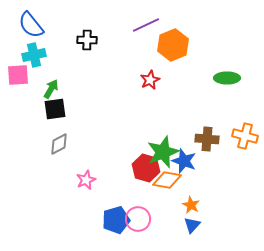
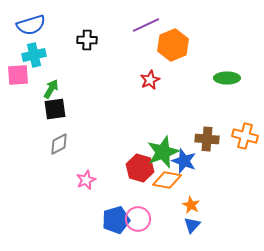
blue semicircle: rotated 68 degrees counterclockwise
red hexagon: moved 6 px left
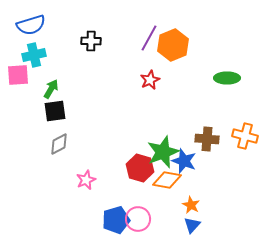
purple line: moved 3 px right, 13 px down; rotated 36 degrees counterclockwise
black cross: moved 4 px right, 1 px down
black square: moved 2 px down
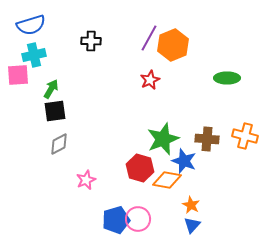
green star: moved 13 px up
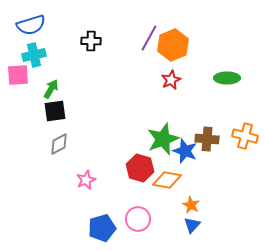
red star: moved 21 px right
blue star: moved 1 px right, 10 px up
blue pentagon: moved 14 px left, 8 px down
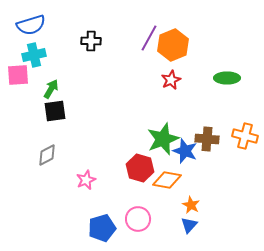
gray diamond: moved 12 px left, 11 px down
blue triangle: moved 3 px left
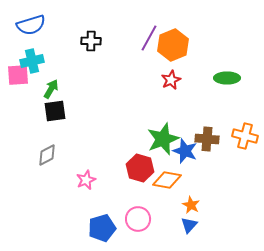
cyan cross: moved 2 px left, 6 px down
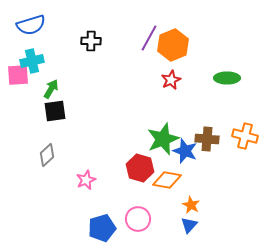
gray diamond: rotated 15 degrees counterclockwise
